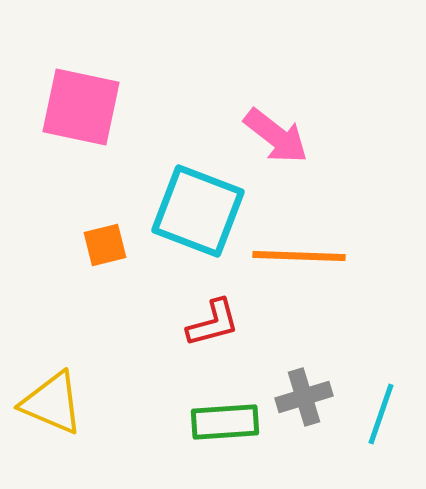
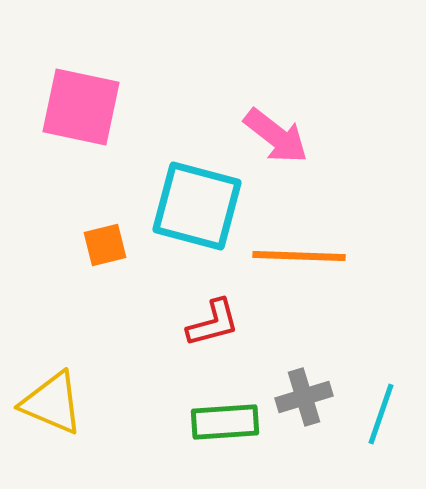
cyan square: moved 1 px left, 5 px up; rotated 6 degrees counterclockwise
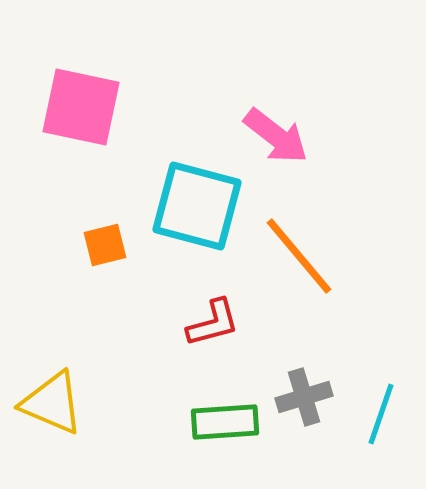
orange line: rotated 48 degrees clockwise
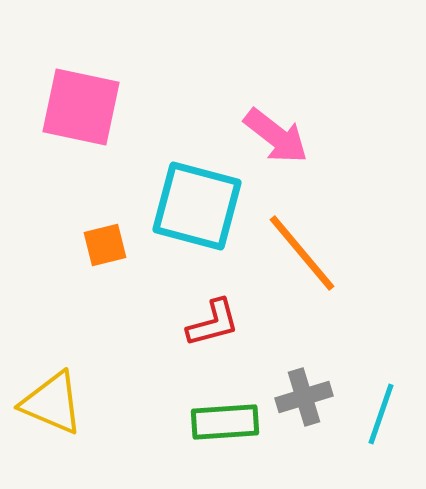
orange line: moved 3 px right, 3 px up
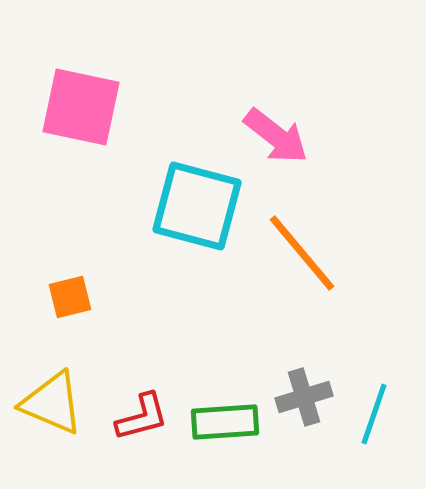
orange square: moved 35 px left, 52 px down
red L-shape: moved 71 px left, 94 px down
cyan line: moved 7 px left
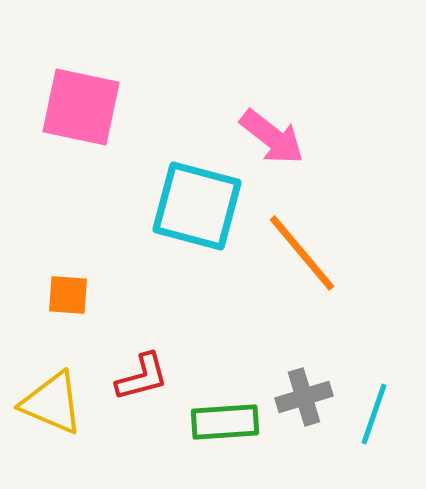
pink arrow: moved 4 px left, 1 px down
orange square: moved 2 px left, 2 px up; rotated 18 degrees clockwise
red L-shape: moved 40 px up
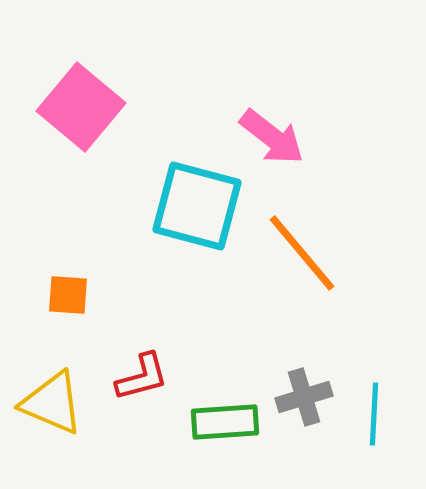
pink square: rotated 28 degrees clockwise
cyan line: rotated 16 degrees counterclockwise
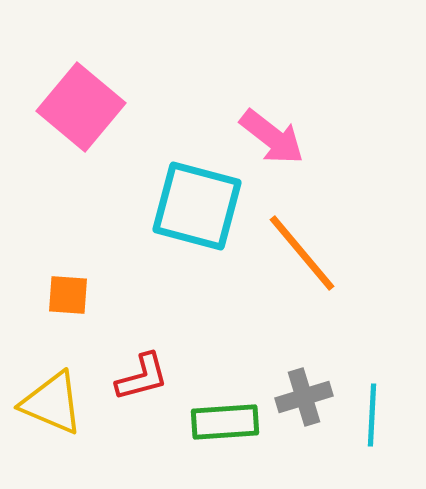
cyan line: moved 2 px left, 1 px down
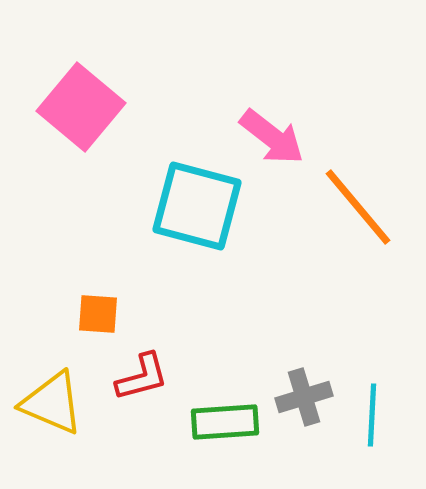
orange line: moved 56 px right, 46 px up
orange square: moved 30 px right, 19 px down
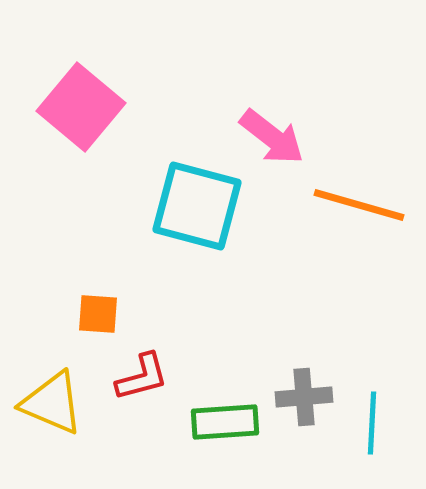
orange line: moved 1 px right, 2 px up; rotated 34 degrees counterclockwise
gray cross: rotated 12 degrees clockwise
cyan line: moved 8 px down
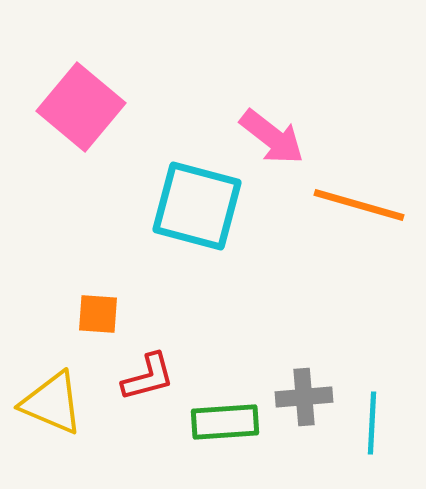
red L-shape: moved 6 px right
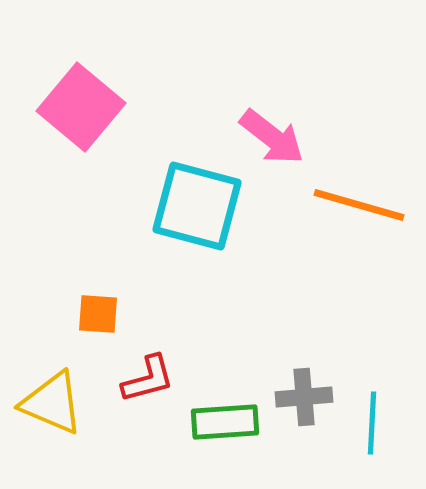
red L-shape: moved 2 px down
